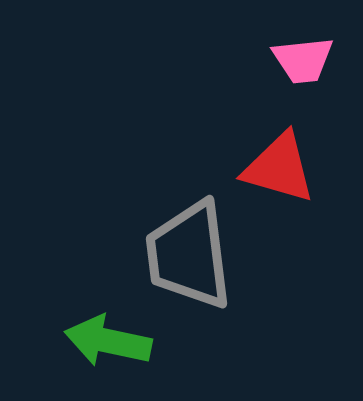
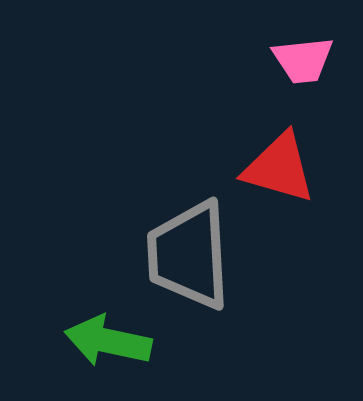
gray trapezoid: rotated 4 degrees clockwise
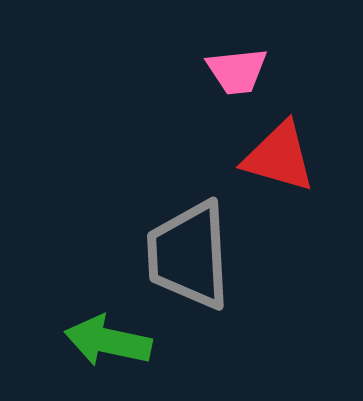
pink trapezoid: moved 66 px left, 11 px down
red triangle: moved 11 px up
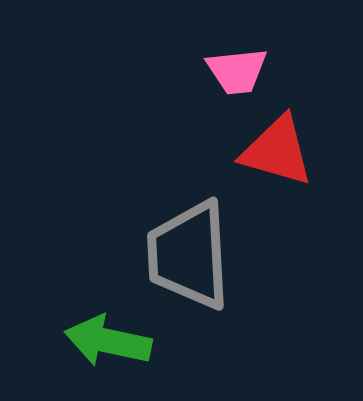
red triangle: moved 2 px left, 6 px up
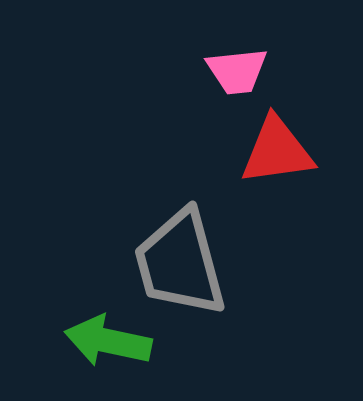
red triangle: rotated 24 degrees counterclockwise
gray trapezoid: moved 9 px left, 8 px down; rotated 12 degrees counterclockwise
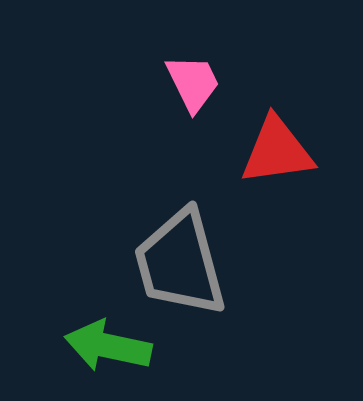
pink trapezoid: moved 44 px left, 12 px down; rotated 110 degrees counterclockwise
green arrow: moved 5 px down
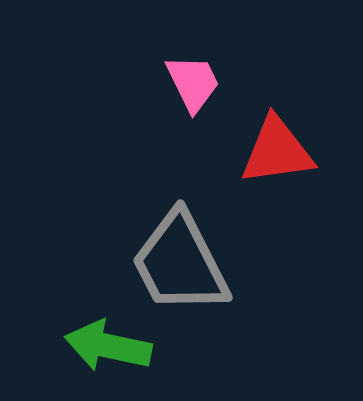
gray trapezoid: rotated 12 degrees counterclockwise
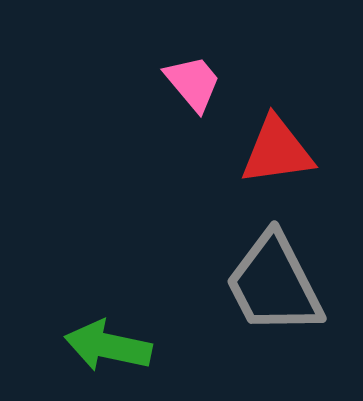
pink trapezoid: rotated 14 degrees counterclockwise
gray trapezoid: moved 94 px right, 21 px down
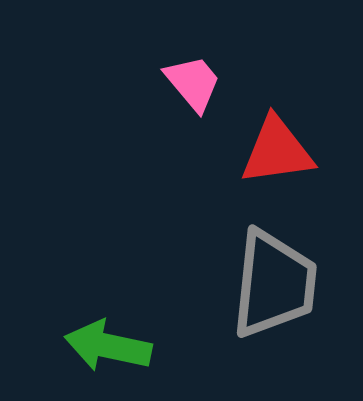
gray trapezoid: rotated 147 degrees counterclockwise
